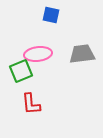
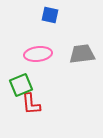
blue square: moved 1 px left
green square: moved 14 px down
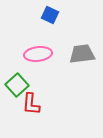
blue square: rotated 12 degrees clockwise
green square: moved 4 px left; rotated 20 degrees counterclockwise
red L-shape: rotated 10 degrees clockwise
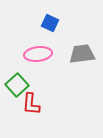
blue square: moved 8 px down
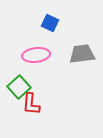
pink ellipse: moved 2 px left, 1 px down
green square: moved 2 px right, 2 px down
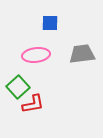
blue square: rotated 24 degrees counterclockwise
green square: moved 1 px left
red L-shape: moved 2 px right; rotated 105 degrees counterclockwise
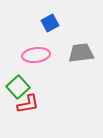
blue square: rotated 30 degrees counterclockwise
gray trapezoid: moved 1 px left, 1 px up
red L-shape: moved 5 px left
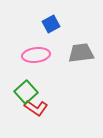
blue square: moved 1 px right, 1 px down
green square: moved 8 px right, 5 px down
red L-shape: moved 8 px right, 4 px down; rotated 45 degrees clockwise
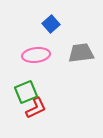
blue square: rotated 12 degrees counterclockwise
green square: rotated 20 degrees clockwise
red L-shape: rotated 60 degrees counterclockwise
